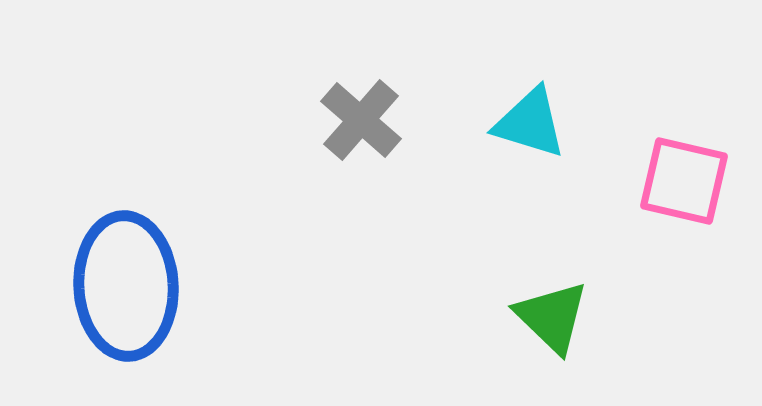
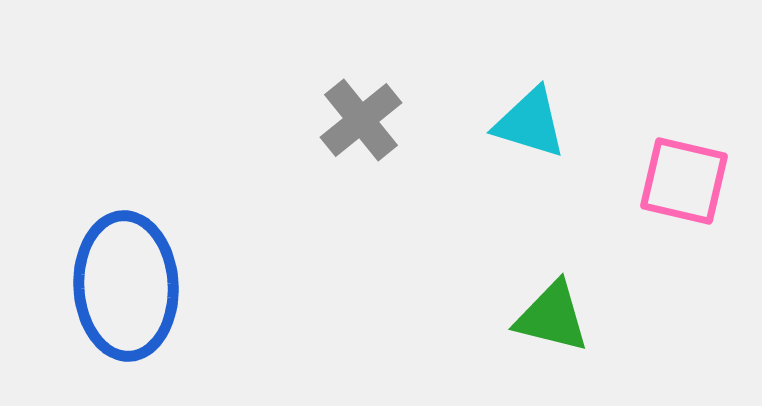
gray cross: rotated 10 degrees clockwise
green triangle: rotated 30 degrees counterclockwise
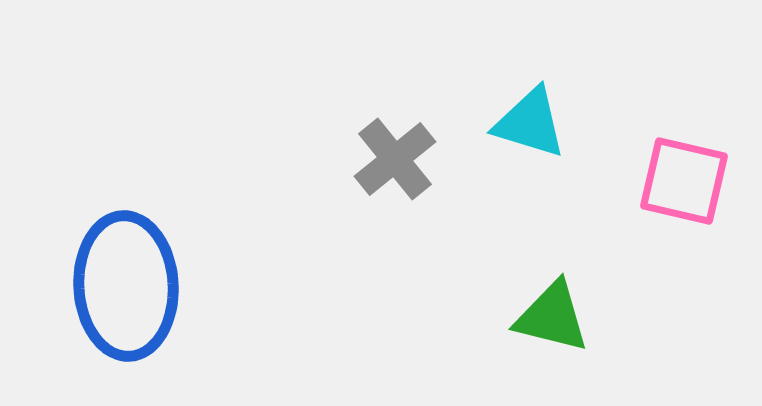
gray cross: moved 34 px right, 39 px down
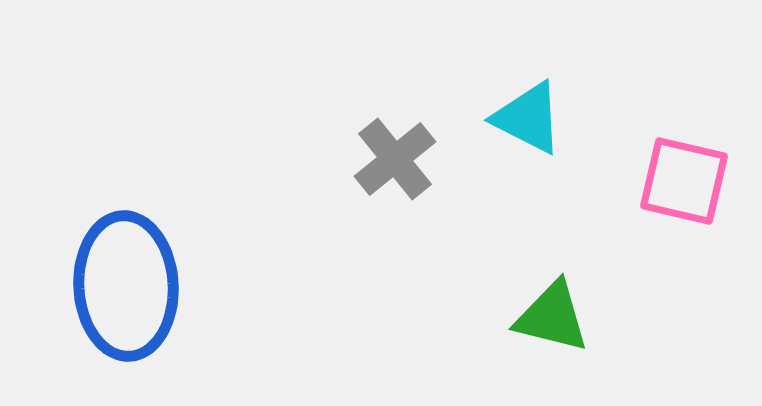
cyan triangle: moved 2 px left, 5 px up; rotated 10 degrees clockwise
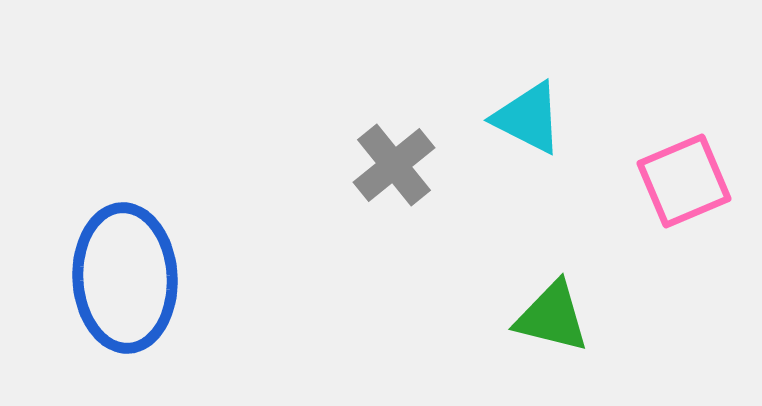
gray cross: moved 1 px left, 6 px down
pink square: rotated 36 degrees counterclockwise
blue ellipse: moved 1 px left, 8 px up
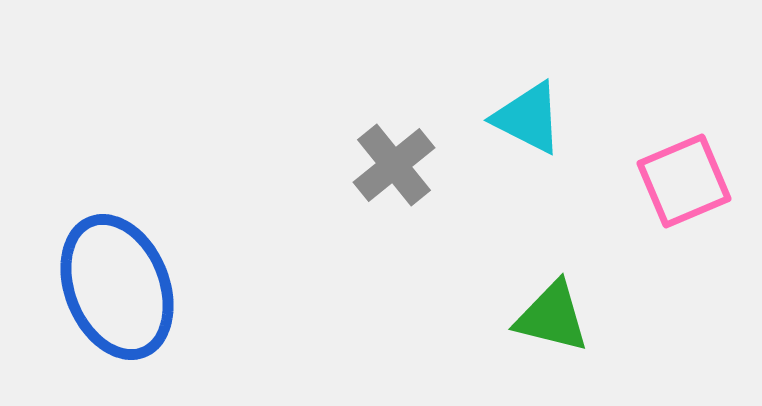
blue ellipse: moved 8 px left, 9 px down; rotated 19 degrees counterclockwise
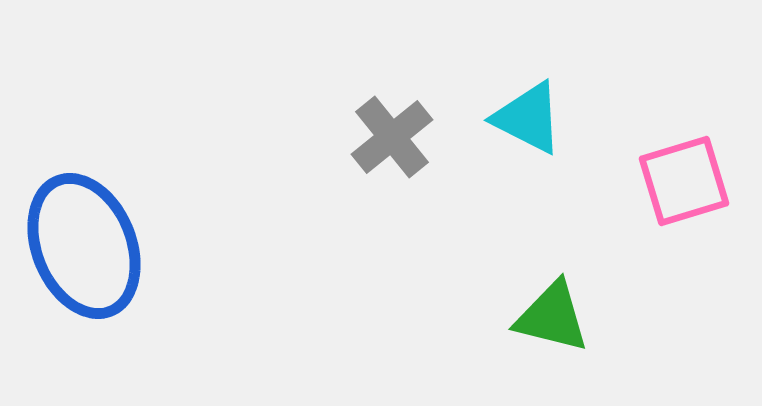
gray cross: moved 2 px left, 28 px up
pink square: rotated 6 degrees clockwise
blue ellipse: moved 33 px left, 41 px up
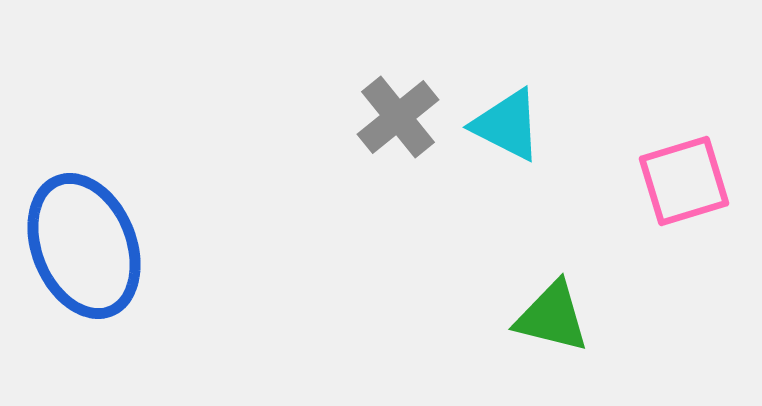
cyan triangle: moved 21 px left, 7 px down
gray cross: moved 6 px right, 20 px up
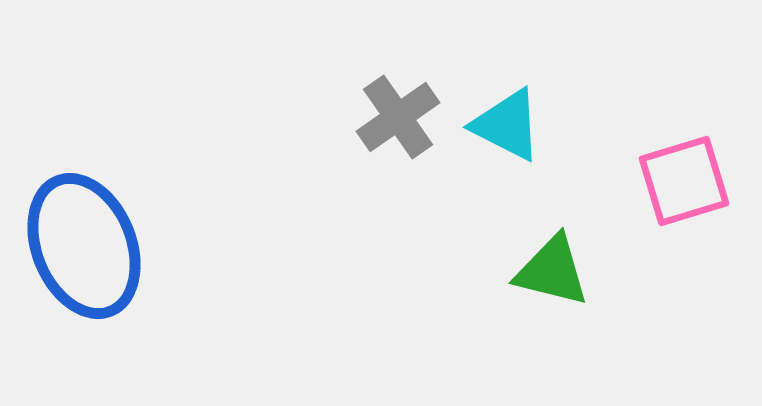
gray cross: rotated 4 degrees clockwise
green triangle: moved 46 px up
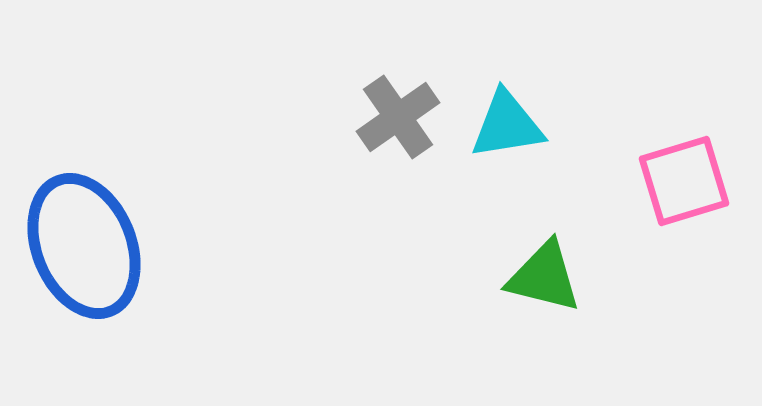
cyan triangle: rotated 36 degrees counterclockwise
green triangle: moved 8 px left, 6 px down
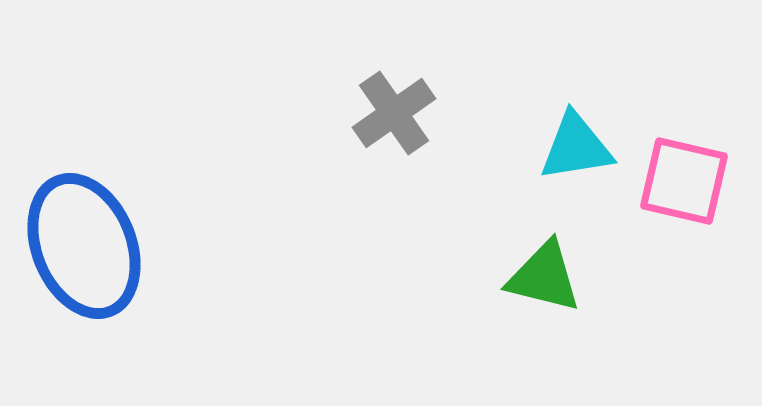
gray cross: moved 4 px left, 4 px up
cyan triangle: moved 69 px right, 22 px down
pink square: rotated 30 degrees clockwise
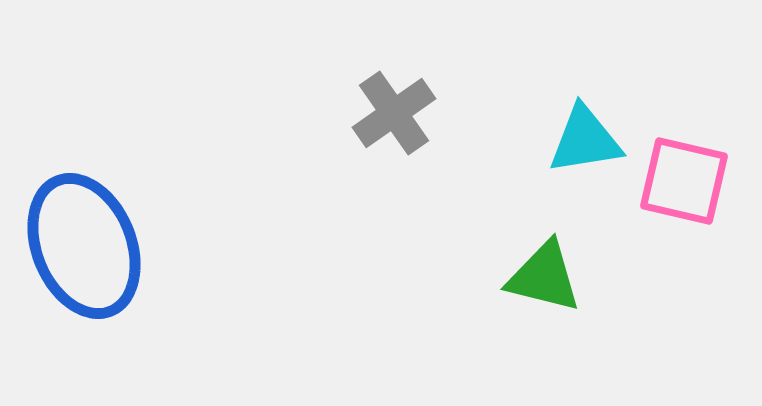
cyan triangle: moved 9 px right, 7 px up
